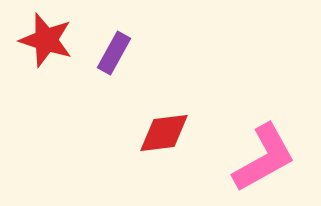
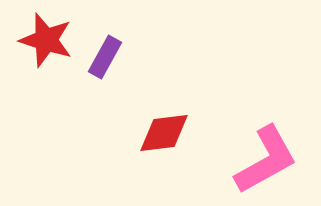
purple rectangle: moved 9 px left, 4 px down
pink L-shape: moved 2 px right, 2 px down
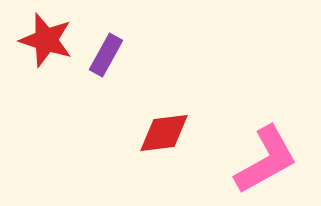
purple rectangle: moved 1 px right, 2 px up
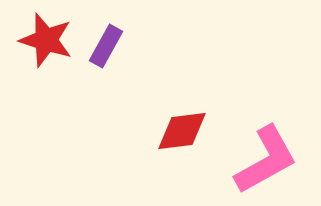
purple rectangle: moved 9 px up
red diamond: moved 18 px right, 2 px up
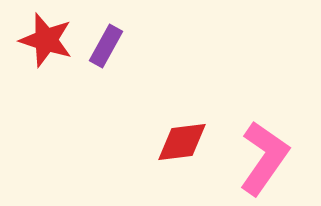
red diamond: moved 11 px down
pink L-shape: moved 2 px left, 2 px up; rotated 26 degrees counterclockwise
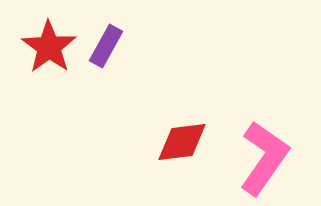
red star: moved 3 px right, 7 px down; rotated 18 degrees clockwise
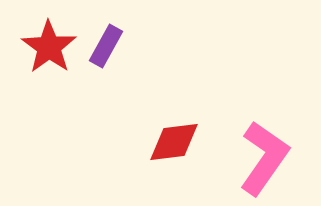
red diamond: moved 8 px left
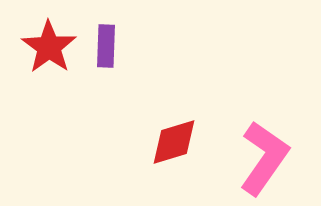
purple rectangle: rotated 27 degrees counterclockwise
red diamond: rotated 10 degrees counterclockwise
